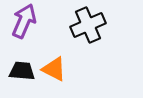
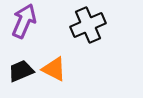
black trapezoid: moved 1 px left; rotated 28 degrees counterclockwise
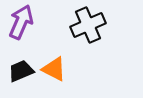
purple arrow: moved 3 px left, 1 px down
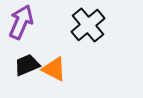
black cross: rotated 16 degrees counterclockwise
black trapezoid: moved 6 px right, 6 px up
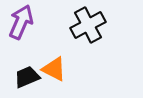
black cross: rotated 12 degrees clockwise
black trapezoid: moved 12 px down
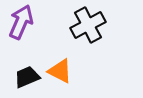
orange triangle: moved 6 px right, 2 px down
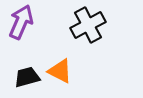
black trapezoid: rotated 8 degrees clockwise
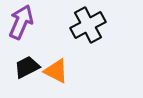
orange triangle: moved 4 px left
black trapezoid: moved 10 px up; rotated 12 degrees counterclockwise
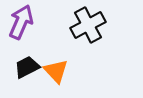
orange triangle: rotated 20 degrees clockwise
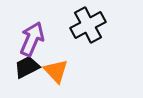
purple arrow: moved 11 px right, 17 px down
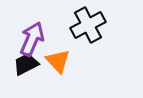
black trapezoid: moved 1 px left, 3 px up
orange triangle: moved 2 px right, 10 px up
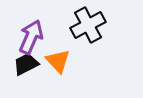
purple arrow: moved 1 px left, 2 px up
